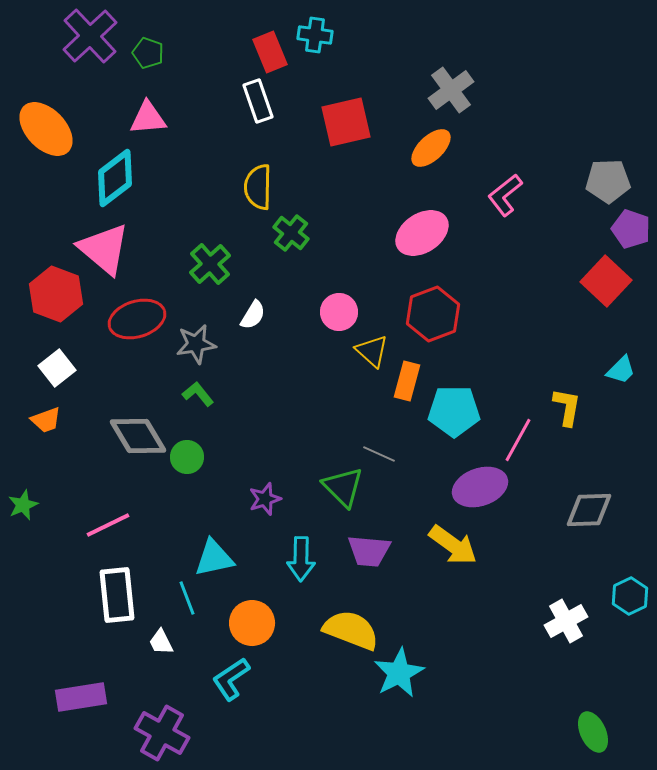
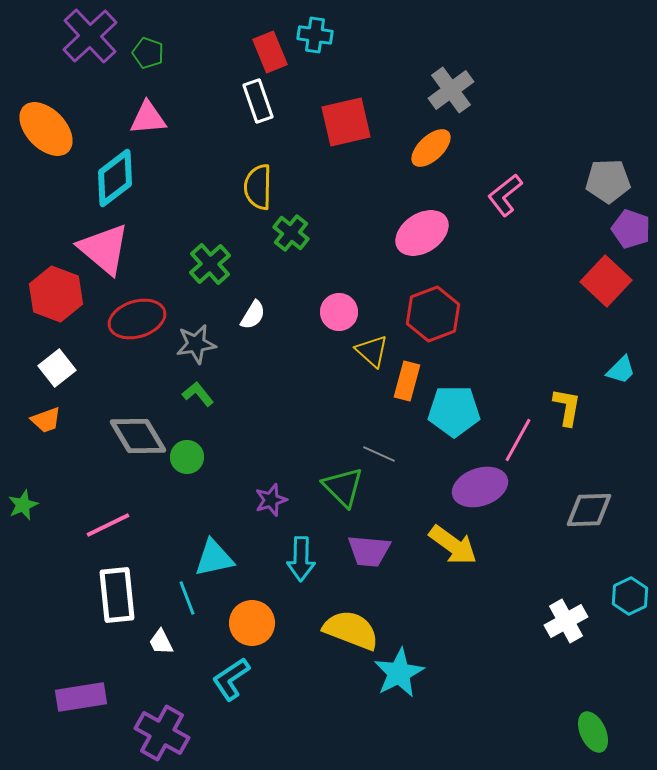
purple star at (265, 499): moved 6 px right, 1 px down
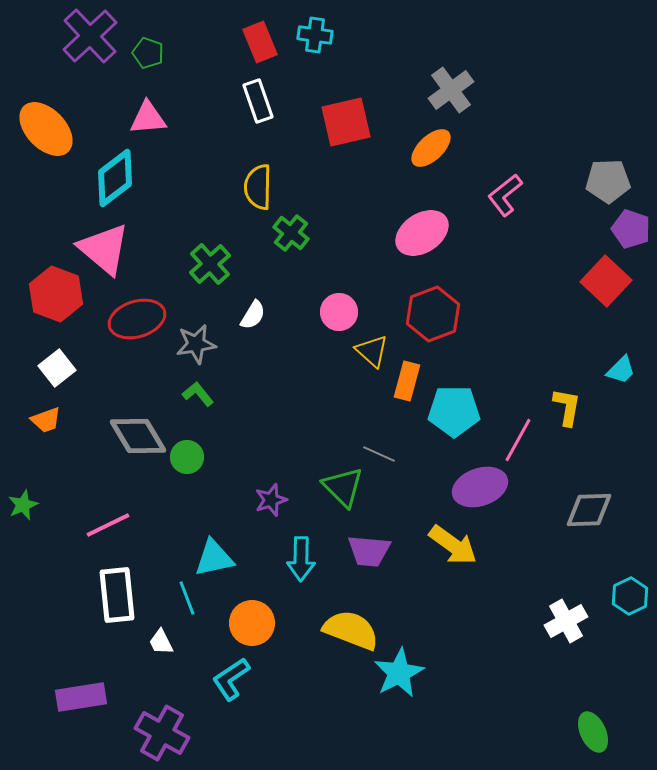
red rectangle at (270, 52): moved 10 px left, 10 px up
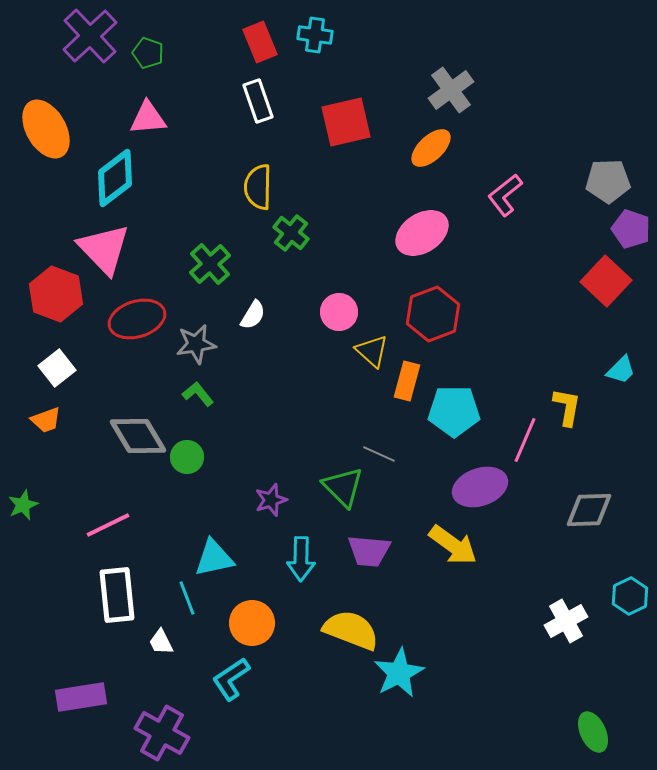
orange ellipse at (46, 129): rotated 14 degrees clockwise
pink triangle at (104, 249): rotated 6 degrees clockwise
pink line at (518, 440): moved 7 px right; rotated 6 degrees counterclockwise
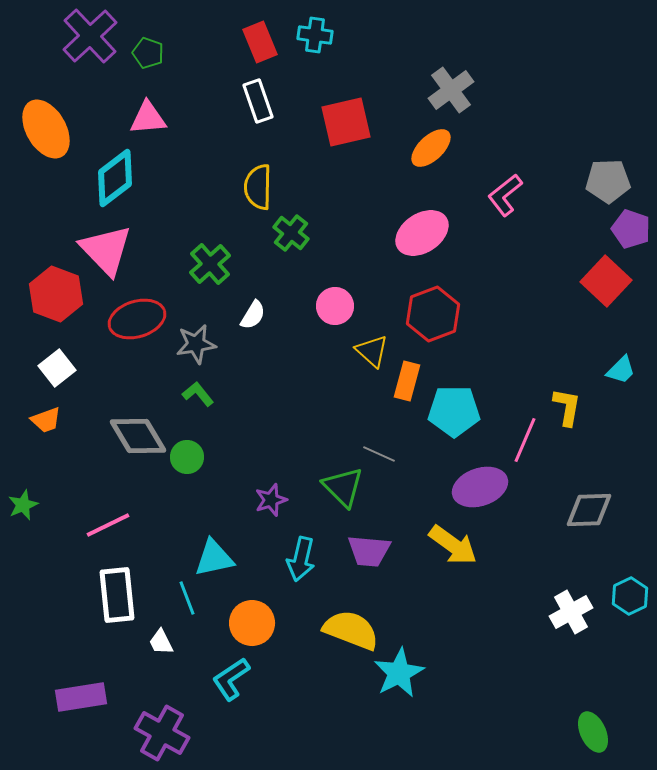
pink triangle at (104, 249): moved 2 px right, 1 px down
pink circle at (339, 312): moved 4 px left, 6 px up
cyan arrow at (301, 559): rotated 12 degrees clockwise
white cross at (566, 621): moved 5 px right, 9 px up
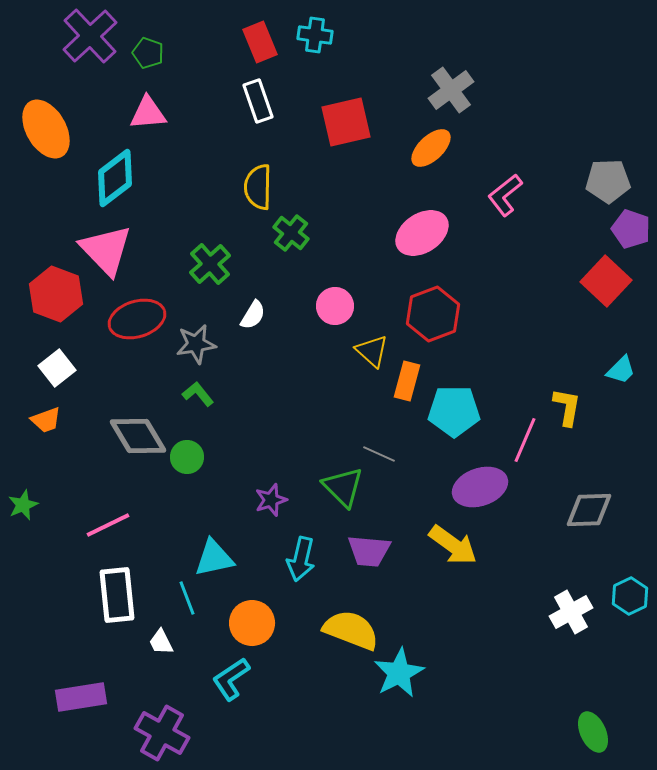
pink triangle at (148, 118): moved 5 px up
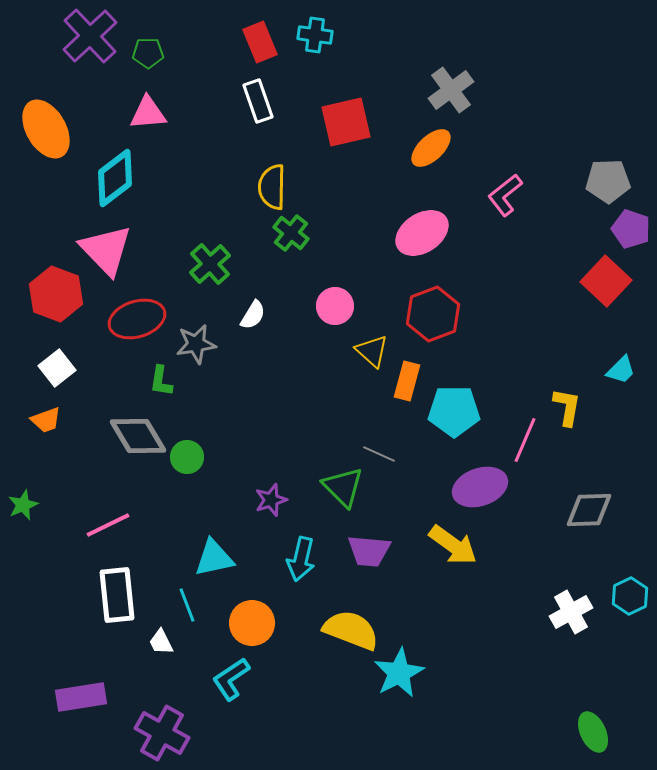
green pentagon at (148, 53): rotated 20 degrees counterclockwise
yellow semicircle at (258, 187): moved 14 px right
green L-shape at (198, 394): moved 37 px left, 13 px up; rotated 132 degrees counterclockwise
cyan line at (187, 598): moved 7 px down
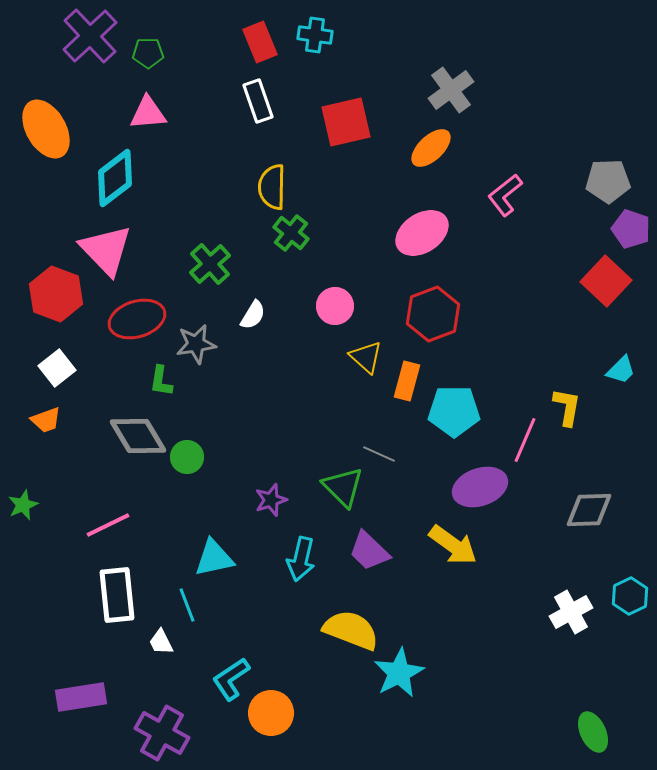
yellow triangle at (372, 351): moved 6 px left, 6 px down
purple trapezoid at (369, 551): rotated 39 degrees clockwise
orange circle at (252, 623): moved 19 px right, 90 px down
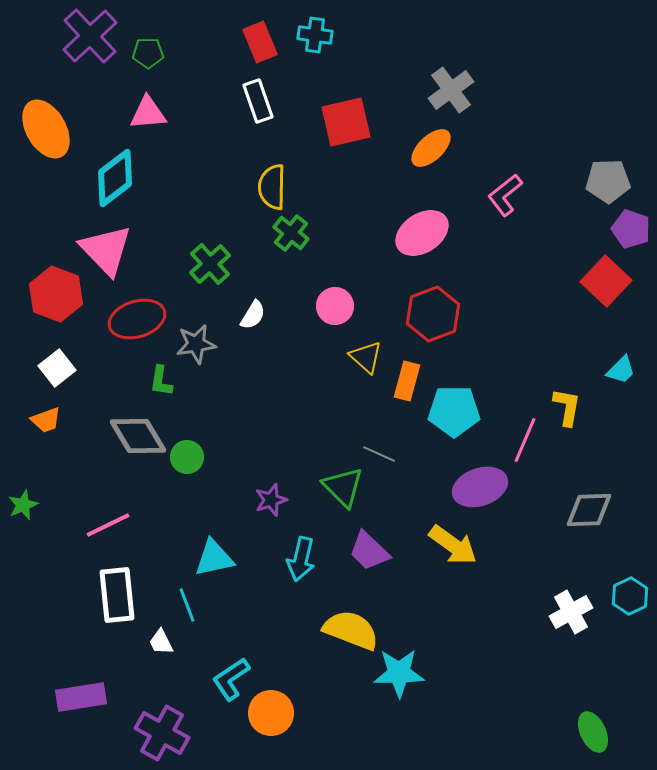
cyan star at (399, 673): rotated 27 degrees clockwise
